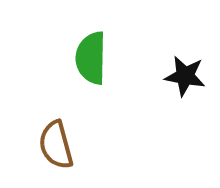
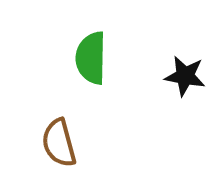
brown semicircle: moved 3 px right, 2 px up
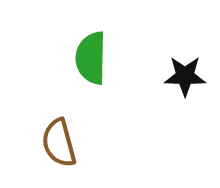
black star: rotated 9 degrees counterclockwise
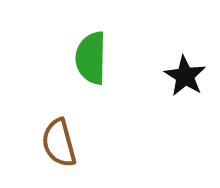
black star: rotated 30 degrees clockwise
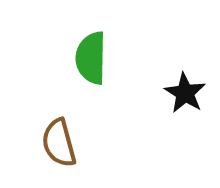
black star: moved 17 px down
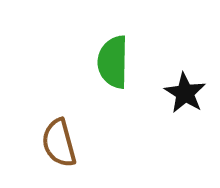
green semicircle: moved 22 px right, 4 px down
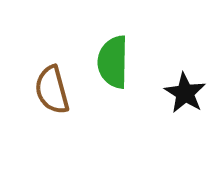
brown semicircle: moved 7 px left, 53 px up
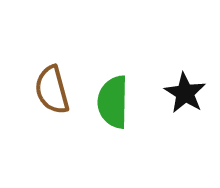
green semicircle: moved 40 px down
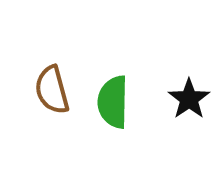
black star: moved 4 px right, 6 px down; rotated 6 degrees clockwise
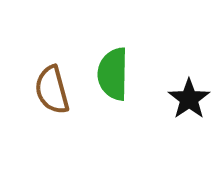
green semicircle: moved 28 px up
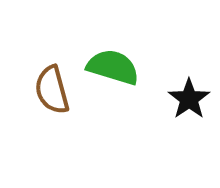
green semicircle: moved 7 px up; rotated 106 degrees clockwise
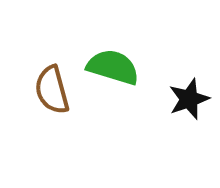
black star: rotated 15 degrees clockwise
